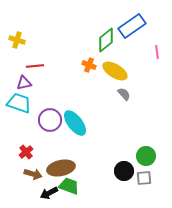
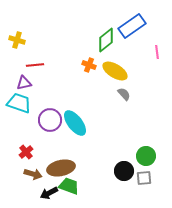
red line: moved 1 px up
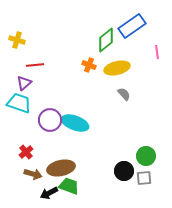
yellow ellipse: moved 2 px right, 3 px up; rotated 45 degrees counterclockwise
purple triangle: rotated 28 degrees counterclockwise
cyan ellipse: rotated 32 degrees counterclockwise
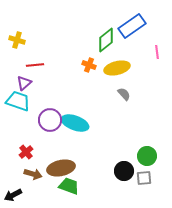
cyan trapezoid: moved 1 px left, 2 px up
green circle: moved 1 px right
black arrow: moved 36 px left, 2 px down
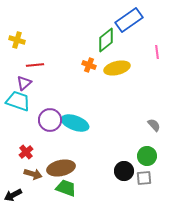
blue rectangle: moved 3 px left, 6 px up
gray semicircle: moved 30 px right, 31 px down
green trapezoid: moved 3 px left, 2 px down
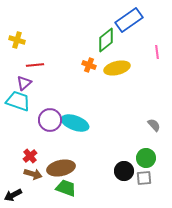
red cross: moved 4 px right, 4 px down
green circle: moved 1 px left, 2 px down
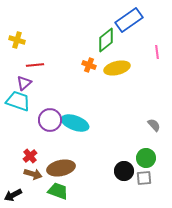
green trapezoid: moved 8 px left, 3 px down
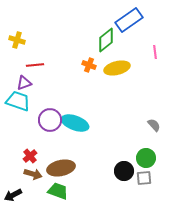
pink line: moved 2 px left
purple triangle: rotated 21 degrees clockwise
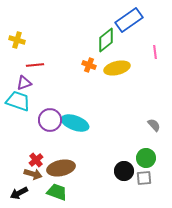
red cross: moved 6 px right, 4 px down
green trapezoid: moved 1 px left, 1 px down
black arrow: moved 6 px right, 2 px up
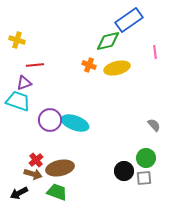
green diamond: moved 2 px right, 1 px down; rotated 25 degrees clockwise
brown ellipse: moved 1 px left
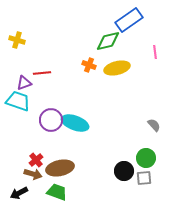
red line: moved 7 px right, 8 px down
purple circle: moved 1 px right
